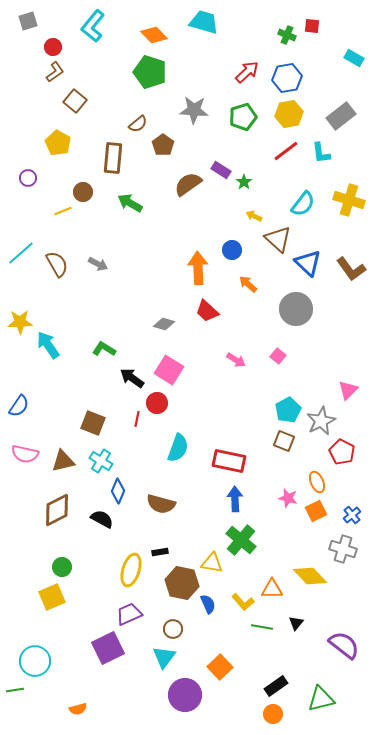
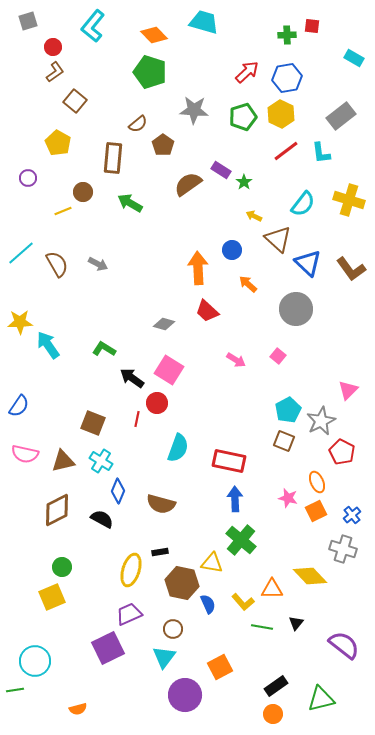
green cross at (287, 35): rotated 24 degrees counterclockwise
yellow hexagon at (289, 114): moved 8 px left; rotated 24 degrees counterclockwise
orange square at (220, 667): rotated 15 degrees clockwise
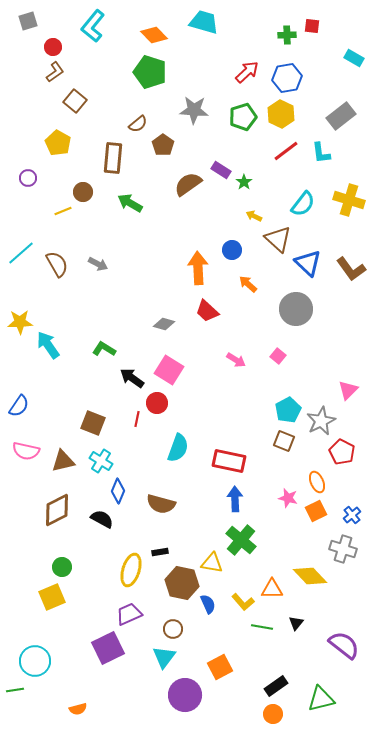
pink semicircle at (25, 454): moved 1 px right, 3 px up
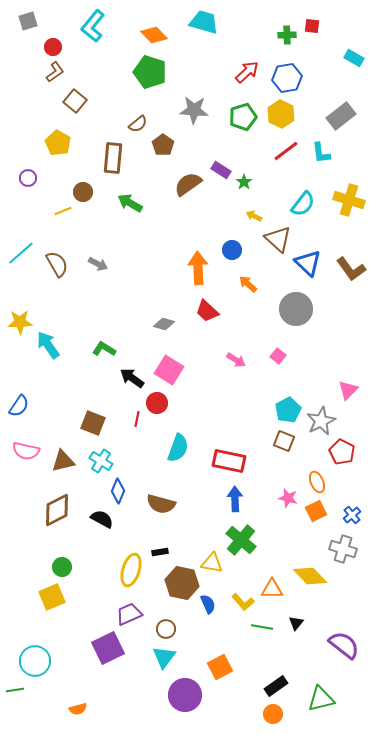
brown circle at (173, 629): moved 7 px left
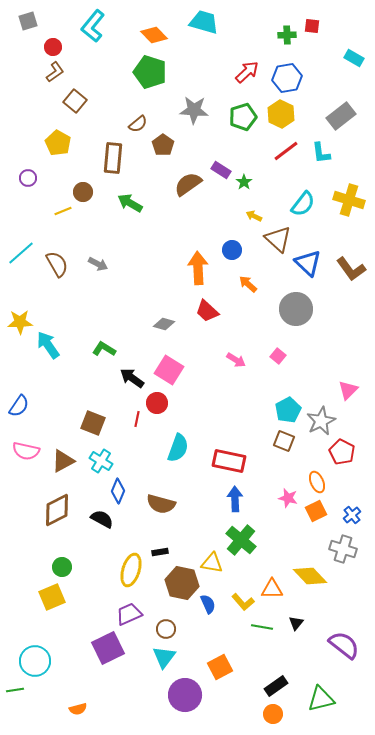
brown triangle at (63, 461): rotated 15 degrees counterclockwise
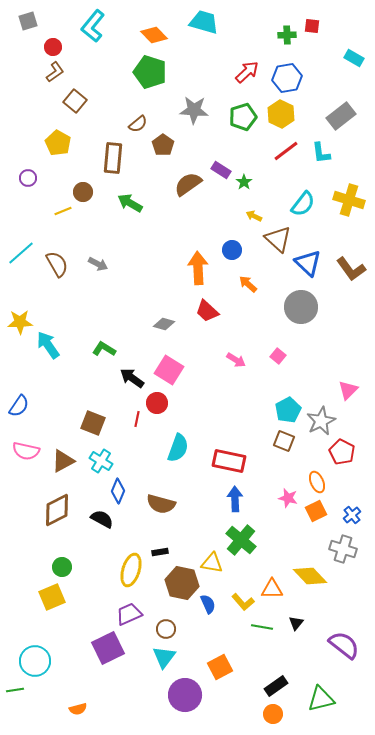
gray circle at (296, 309): moved 5 px right, 2 px up
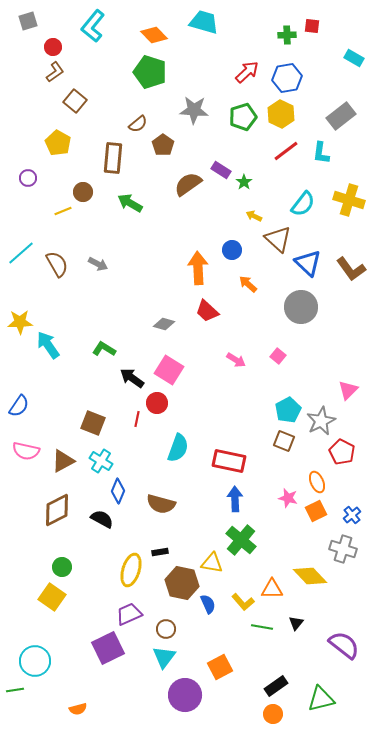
cyan L-shape at (321, 153): rotated 15 degrees clockwise
yellow square at (52, 597): rotated 32 degrees counterclockwise
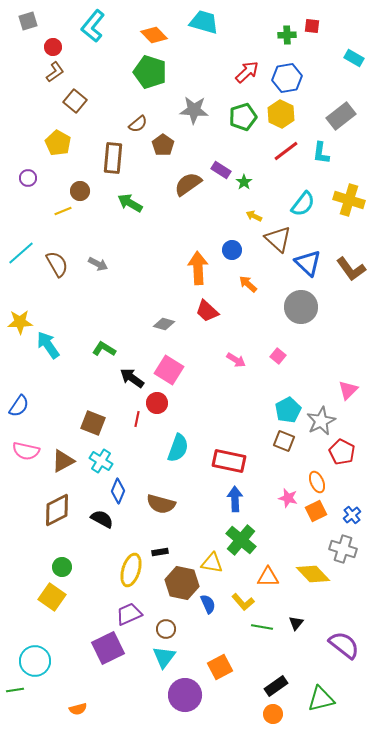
brown circle at (83, 192): moved 3 px left, 1 px up
yellow diamond at (310, 576): moved 3 px right, 2 px up
orange triangle at (272, 589): moved 4 px left, 12 px up
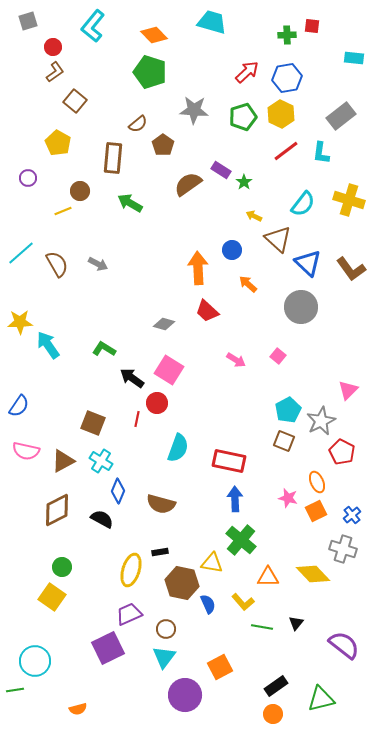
cyan trapezoid at (204, 22): moved 8 px right
cyan rectangle at (354, 58): rotated 24 degrees counterclockwise
